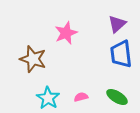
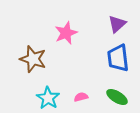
blue trapezoid: moved 3 px left, 4 px down
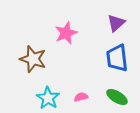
purple triangle: moved 1 px left, 1 px up
blue trapezoid: moved 1 px left
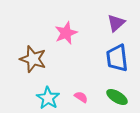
pink semicircle: rotated 48 degrees clockwise
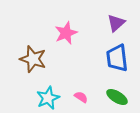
cyan star: rotated 15 degrees clockwise
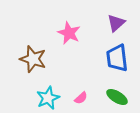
pink star: moved 3 px right; rotated 25 degrees counterclockwise
pink semicircle: moved 1 px down; rotated 104 degrees clockwise
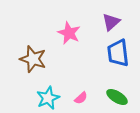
purple triangle: moved 5 px left, 1 px up
blue trapezoid: moved 1 px right, 5 px up
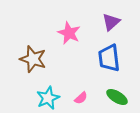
blue trapezoid: moved 9 px left, 5 px down
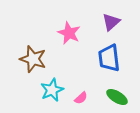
cyan star: moved 4 px right, 8 px up
